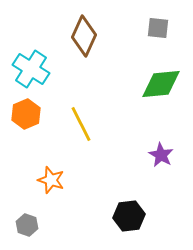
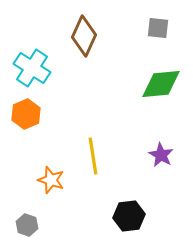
cyan cross: moved 1 px right, 1 px up
yellow line: moved 12 px right, 32 px down; rotated 18 degrees clockwise
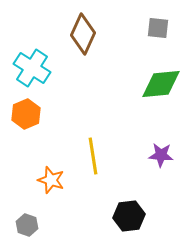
brown diamond: moved 1 px left, 2 px up
purple star: rotated 25 degrees counterclockwise
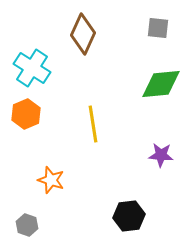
yellow line: moved 32 px up
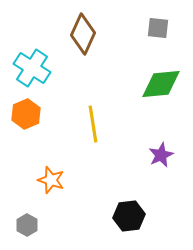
purple star: rotated 30 degrees counterclockwise
gray hexagon: rotated 10 degrees clockwise
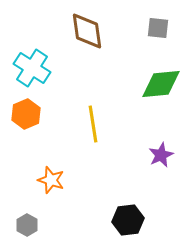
brown diamond: moved 4 px right, 3 px up; rotated 33 degrees counterclockwise
black hexagon: moved 1 px left, 4 px down
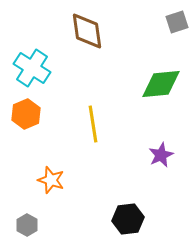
gray square: moved 19 px right, 6 px up; rotated 25 degrees counterclockwise
black hexagon: moved 1 px up
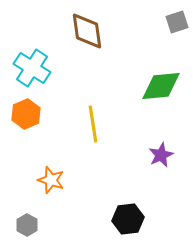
green diamond: moved 2 px down
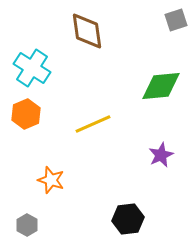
gray square: moved 1 px left, 2 px up
yellow line: rotated 75 degrees clockwise
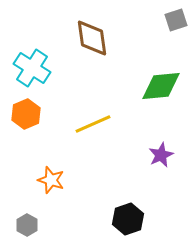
brown diamond: moved 5 px right, 7 px down
black hexagon: rotated 12 degrees counterclockwise
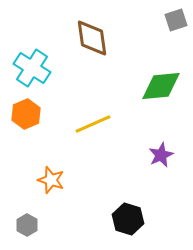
black hexagon: rotated 24 degrees counterclockwise
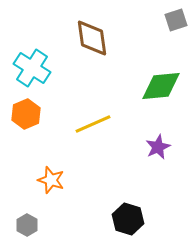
purple star: moved 3 px left, 8 px up
